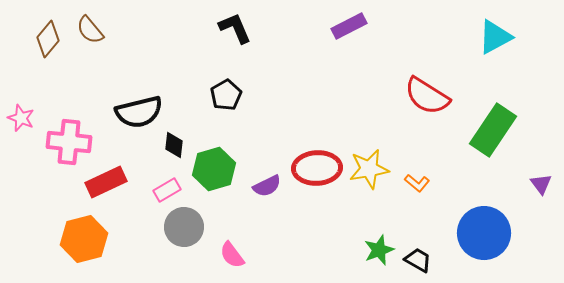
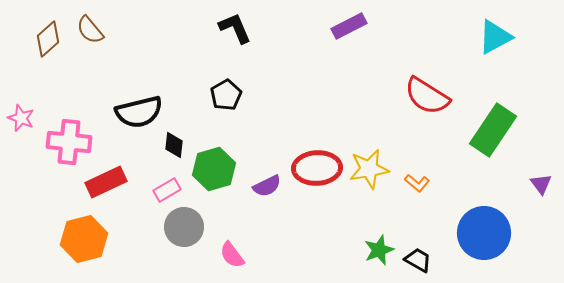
brown diamond: rotated 9 degrees clockwise
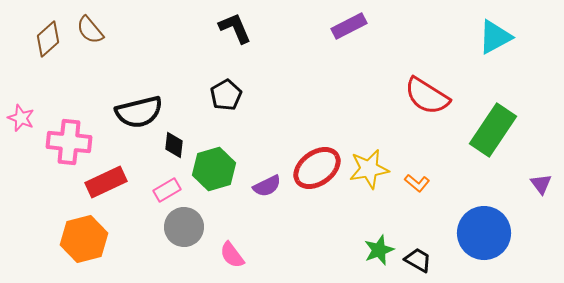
red ellipse: rotated 33 degrees counterclockwise
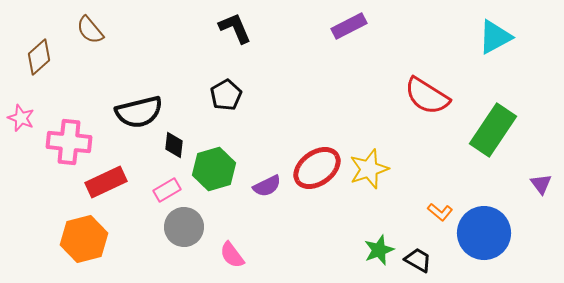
brown diamond: moved 9 px left, 18 px down
yellow star: rotated 9 degrees counterclockwise
orange L-shape: moved 23 px right, 29 px down
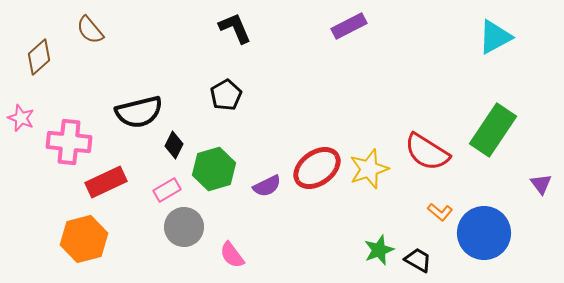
red semicircle: moved 56 px down
black diamond: rotated 20 degrees clockwise
